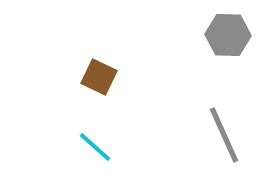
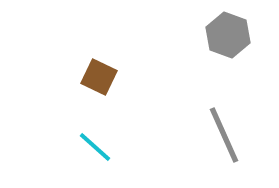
gray hexagon: rotated 18 degrees clockwise
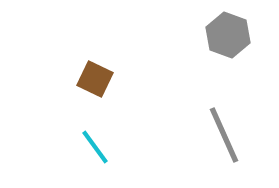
brown square: moved 4 px left, 2 px down
cyan line: rotated 12 degrees clockwise
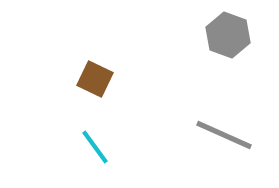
gray line: rotated 42 degrees counterclockwise
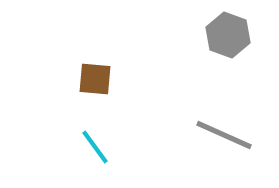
brown square: rotated 21 degrees counterclockwise
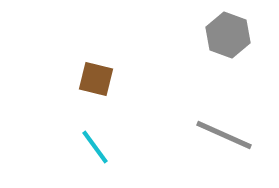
brown square: moved 1 px right; rotated 9 degrees clockwise
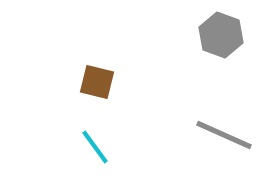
gray hexagon: moved 7 px left
brown square: moved 1 px right, 3 px down
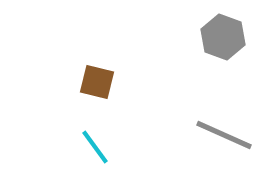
gray hexagon: moved 2 px right, 2 px down
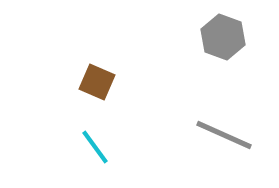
brown square: rotated 9 degrees clockwise
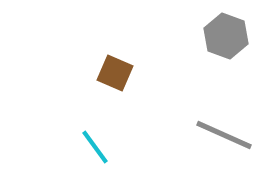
gray hexagon: moved 3 px right, 1 px up
brown square: moved 18 px right, 9 px up
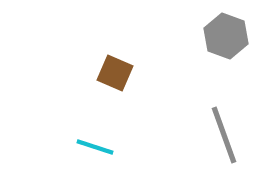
gray line: rotated 46 degrees clockwise
cyan line: rotated 36 degrees counterclockwise
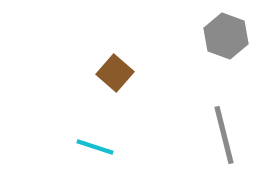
brown square: rotated 18 degrees clockwise
gray line: rotated 6 degrees clockwise
